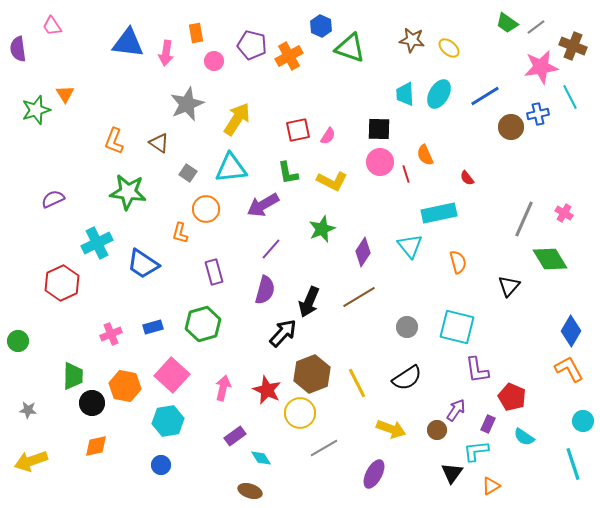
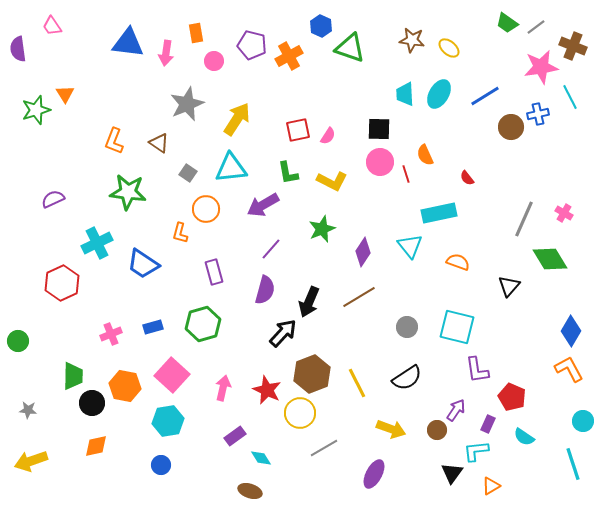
orange semicircle at (458, 262): rotated 55 degrees counterclockwise
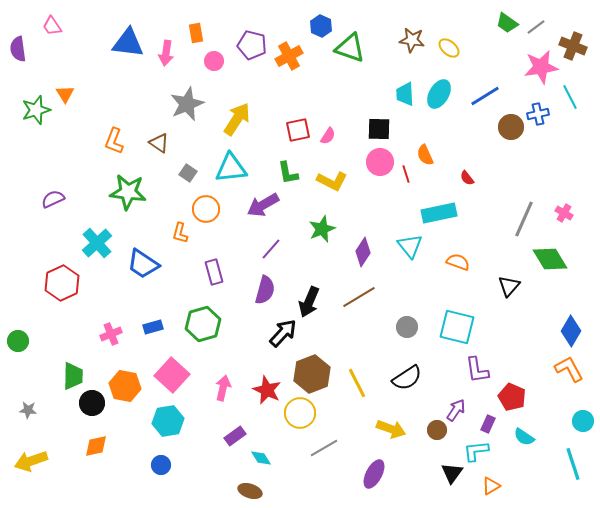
cyan cross at (97, 243): rotated 16 degrees counterclockwise
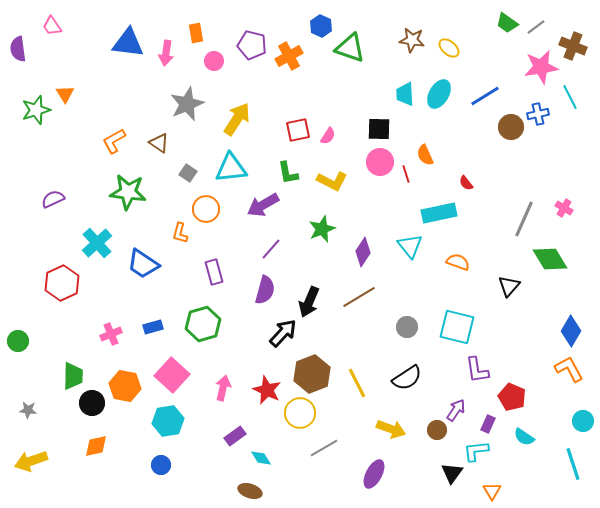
orange L-shape at (114, 141): rotated 40 degrees clockwise
red semicircle at (467, 178): moved 1 px left, 5 px down
pink cross at (564, 213): moved 5 px up
orange triangle at (491, 486): moved 1 px right, 5 px down; rotated 30 degrees counterclockwise
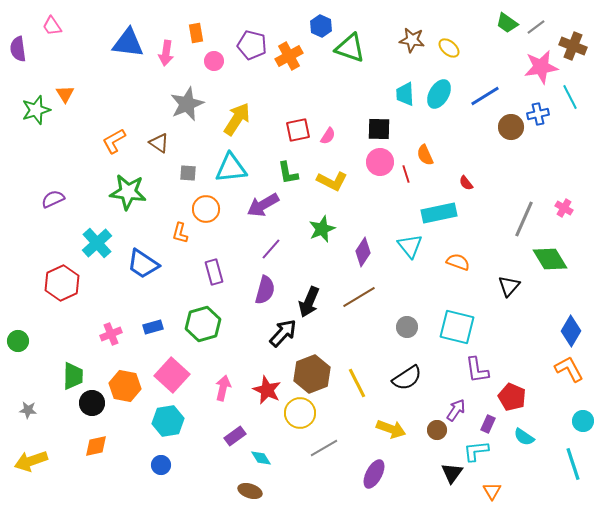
gray square at (188, 173): rotated 30 degrees counterclockwise
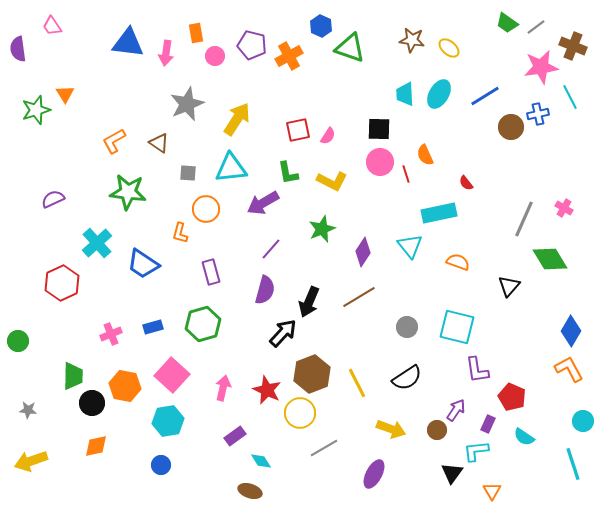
pink circle at (214, 61): moved 1 px right, 5 px up
purple arrow at (263, 205): moved 2 px up
purple rectangle at (214, 272): moved 3 px left
cyan diamond at (261, 458): moved 3 px down
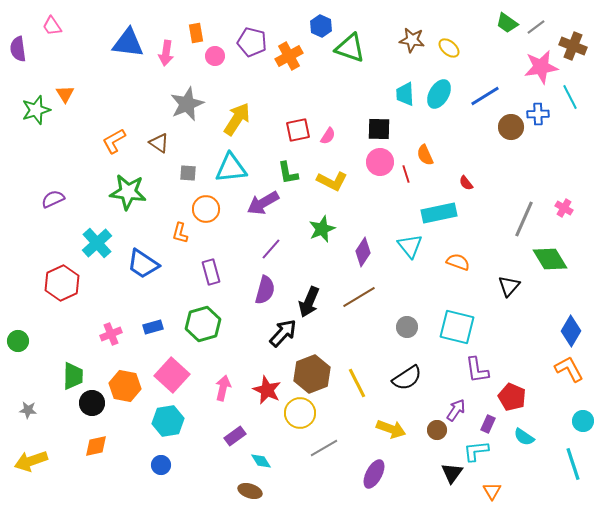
purple pentagon at (252, 45): moved 3 px up
blue cross at (538, 114): rotated 10 degrees clockwise
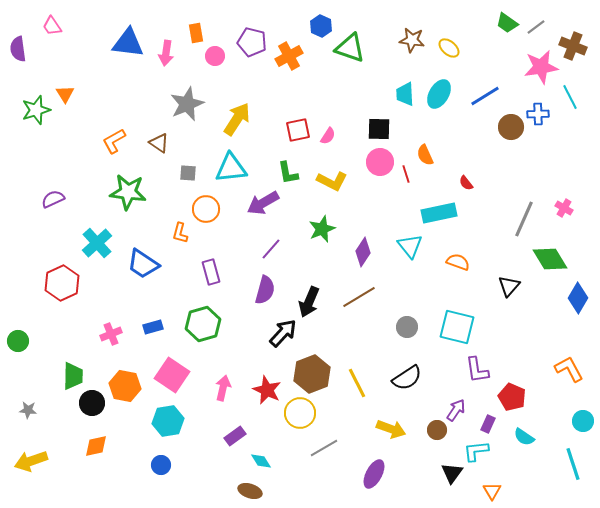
blue diamond at (571, 331): moved 7 px right, 33 px up
pink square at (172, 375): rotated 8 degrees counterclockwise
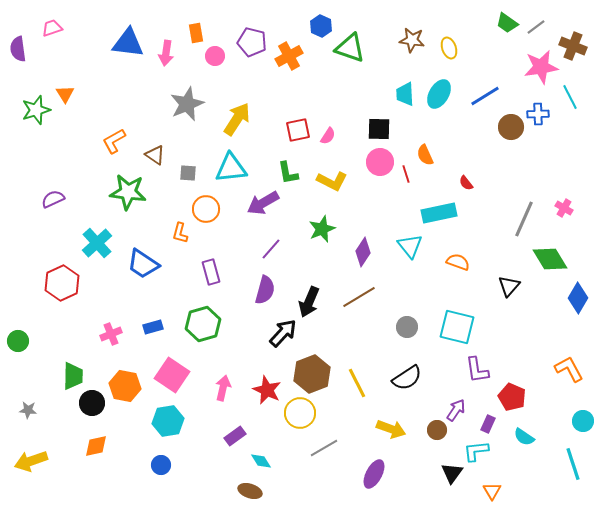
pink trapezoid at (52, 26): moved 2 px down; rotated 105 degrees clockwise
yellow ellipse at (449, 48): rotated 30 degrees clockwise
brown triangle at (159, 143): moved 4 px left, 12 px down
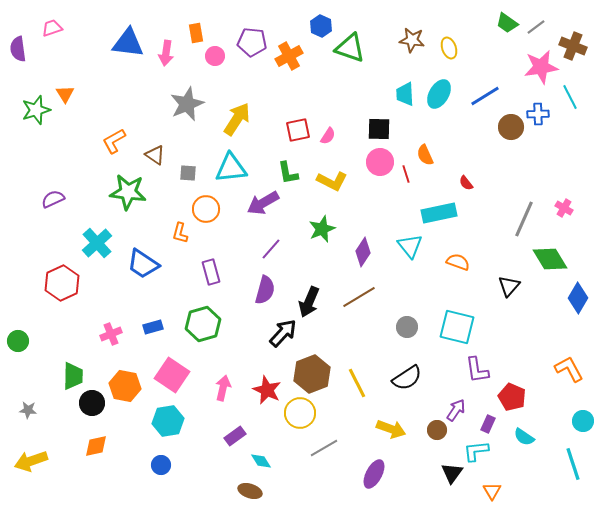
purple pentagon at (252, 42): rotated 8 degrees counterclockwise
